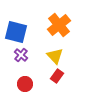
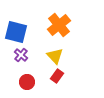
red circle: moved 2 px right, 2 px up
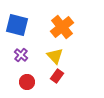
orange cross: moved 3 px right, 2 px down
blue square: moved 1 px right, 7 px up
